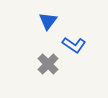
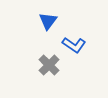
gray cross: moved 1 px right, 1 px down
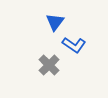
blue triangle: moved 7 px right, 1 px down
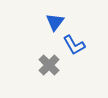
blue L-shape: rotated 25 degrees clockwise
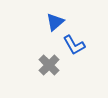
blue triangle: rotated 12 degrees clockwise
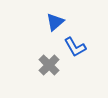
blue L-shape: moved 1 px right, 2 px down
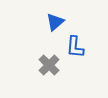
blue L-shape: rotated 35 degrees clockwise
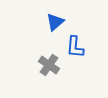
gray cross: rotated 10 degrees counterclockwise
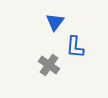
blue triangle: rotated 12 degrees counterclockwise
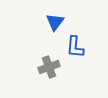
gray cross: moved 2 px down; rotated 35 degrees clockwise
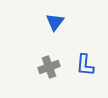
blue L-shape: moved 10 px right, 18 px down
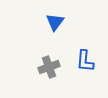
blue L-shape: moved 4 px up
